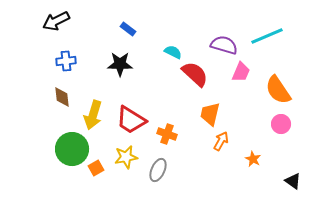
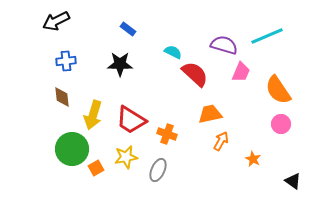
orange trapezoid: rotated 65 degrees clockwise
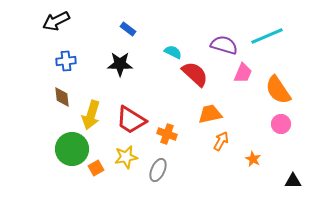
pink trapezoid: moved 2 px right, 1 px down
yellow arrow: moved 2 px left
black triangle: rotated 36 degrees counterclockwise
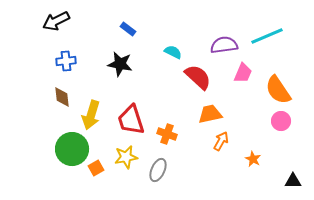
purple semicircle: rotated 24 degrees counterclockwise
black star: rotated 10 degrees clockwise
red semicircle: moved 3 px right, 3 px down
red trapezoid: rotated 40 degrees clockwise
pink circle: moved 3 px up
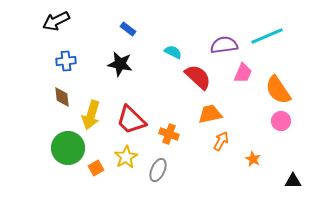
red trapezoid: rotated 28 degrees counterclockwise
orange cross: moved 2 px right
green circle: moved 4 px left, 1 px up
yellow star: rotated 20 degrees counterclockwise
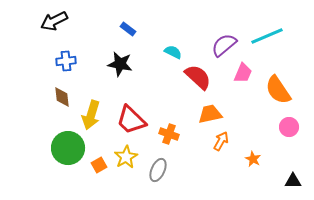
black arrow: moved 2 px left
purple semicircle: rotated 32 degrees counterclockwise
pink circle: moved 8 px right, 6 px down
orange square: moved 3 px right, 3 px up
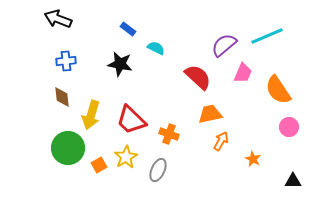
black arrow: moved 4 px right, 2 px up; rotated 48 degrees clockwise
cyan semicircle: moved 17 px left, 4 px up
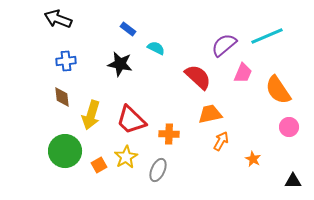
orange cross: rotated 18 degrees counterclockwise
green circle: moved 3 px left, 3 px down
